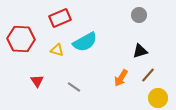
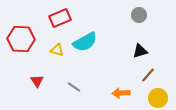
orange arrow: moved 15 px down; rotated 54 degrees clockwise
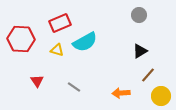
red rectangle: moved 5 px down
black triangle: rotated 14 degrees counterclockwise
yellow circle: moved 3 px right, 2 px up
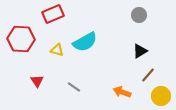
red rectangle: moved 7 px left, 9 px up
orange arrow: moved 1 px right, 1 px up; rotated 24 degrees clockwise
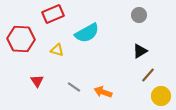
cyan semicircle: moved 2 px right, 9 px up
orange arrow: moved 19 px left
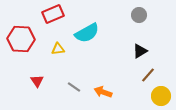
yellow triangle: moved 1 px right, 1 px up; rotated 24 degrees counterclockwise
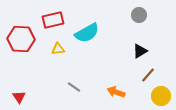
red rectangle: moved 6 px down; rotated 10 degrees clockwise
red triangle: moved 18 px left, 16 px down
orange arrow: moved 13 px right
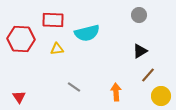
red rectangle: rotated 15 degrees clockwise
cyan semicircle: rotated 15 degrees clockwise
yellow triangle: moved 1 px left
orange arrow: rotated 66 degrees clockwise
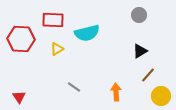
yellow triangle: rotated 24 degrees counterclockwise
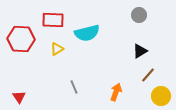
gray line: rotated 32 degrees clockwise
orange arrow: rotated 24 degrees clockwise
